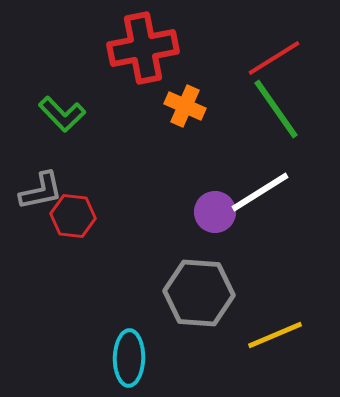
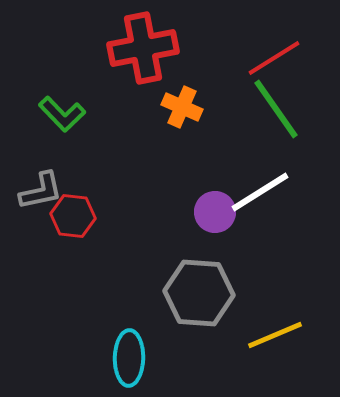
orange cross: moved 3 px left, 1 px down
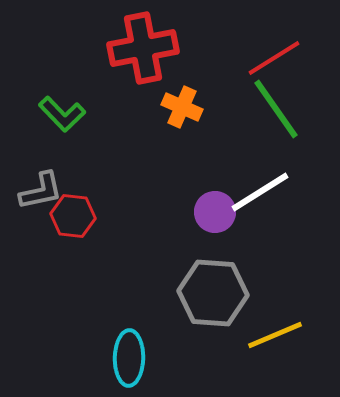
gray hexagon: moved 14 px right
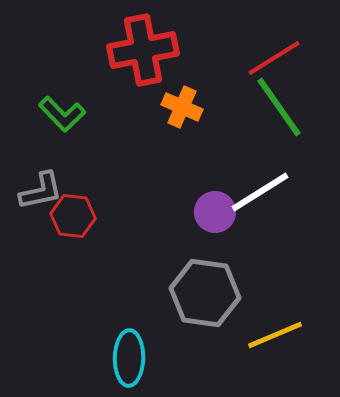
red cross: moved 2 px down
green line: moved 3 px right, 2 px up
gray hexagon: moved 8 px left; rotated 4 degrees clockwise
